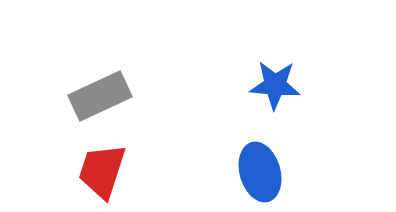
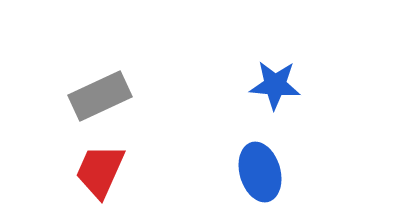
red trapezoid: moved 2 px left; rotated 6 degrees clockwise
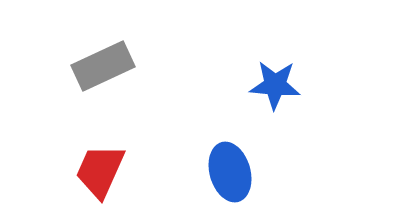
gray rectangle: moved 3 px right, 30 px up
blue ellipse: moved 30 px left
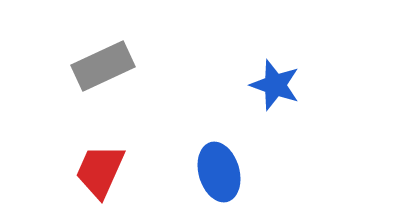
blue star: rotated 15 degrees clockwise
blue ellipse: moved 11 px left
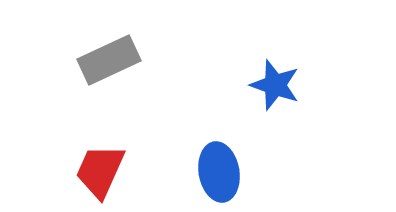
gray rectangle: moved 6 px right, 6 px up
blue ellipse: rotated 6 degrees clockwise
